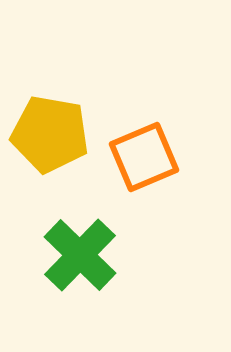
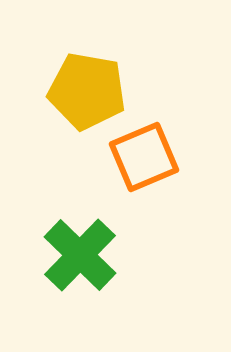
yellow pentagon: moved 37 px right, 43 px up
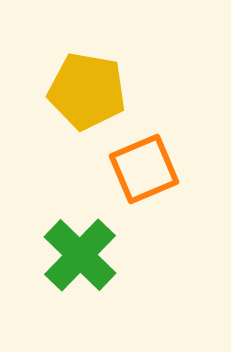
orange square: moved 12 px down
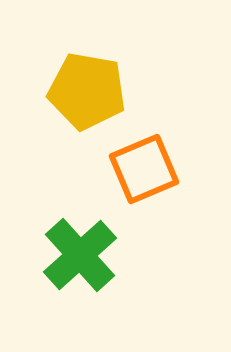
green cross: rotated 4 degrees clockwise
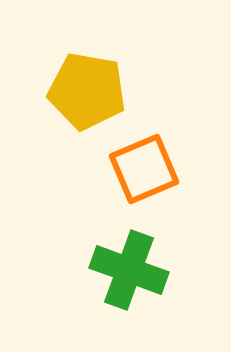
green cross: moved 49 px right, 15 px down; rotated 28 degrees counterclockwise
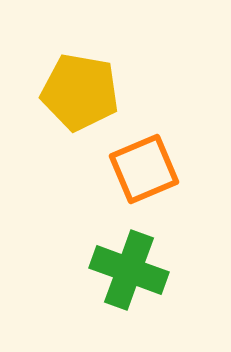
yellow pentagon: moved 7 px left, 1 px down
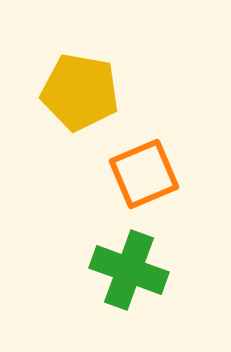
orange square: moved 5 px down
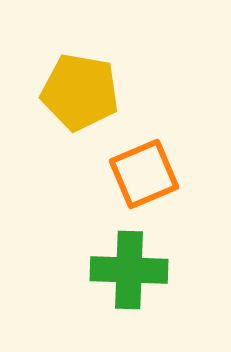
green cross: rotated 18 degrees counterclockwise
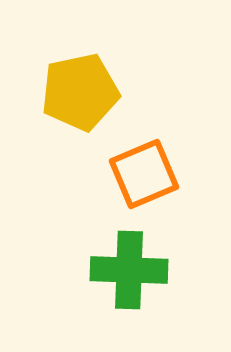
yellow pentagon: rotated 22 degrees counterclockwise
